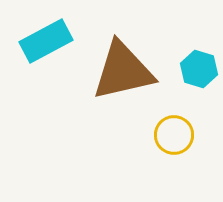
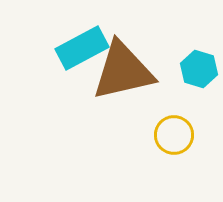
cyan rectangle: moved 36 px right, 7 px down
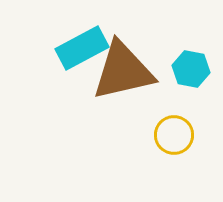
cyan hexagon: moved 8 px left; rotated 6 degrees counterclockwise
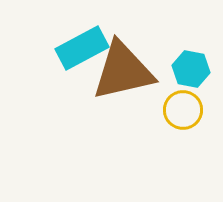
yellow circle: moved 9 px right, 25 px up
